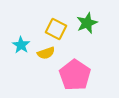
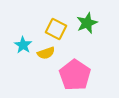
cyan star: moved 2 px right
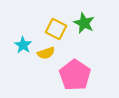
green star: moved 3 px left; rotated 25 degrees counterclockwise
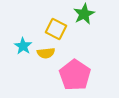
green star: moved 9 px up; rotated 20 degrees clockwise
cyan star: moved 1 px down
yellow semicircle: rotated 12 degrees clockwise
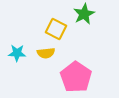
cyan star: moved 6 px left, 7 px down; rotated 30 degrees counterclockwise
pink pentagon: moved 1 px right, 2 px down
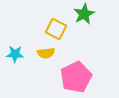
cyan star: moved 2 px left, 1 px down
pink pentagon: rotated 12 degrees clockwise
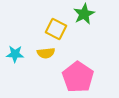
pink pentagon: moved 2 px right; rotated 12 degrees counterclockwise
